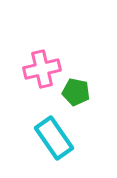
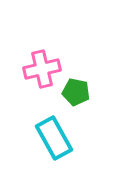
cyan rectangle: rotated 6 degrees clockwise
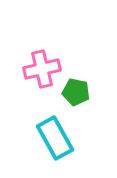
cyan rectangle: moved 1 px right
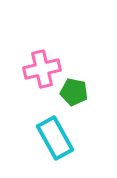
green pentagon: moved 2 px left
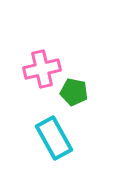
cyan rectangle: moved 1 px left
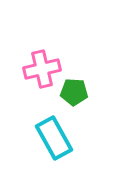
green pentagon: rotated 8 degrees counterclockwise
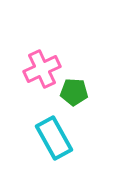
pink cross: rotated 12 degrees counterclockwise
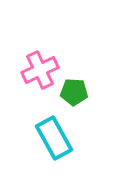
pink cross: moved 2 px left, 1 px down
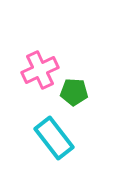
cyan rectangle: rotated 9 degrees counterclockwise
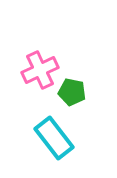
green pentagon: moved 2 px left; rotated 8 degrees clockwise
